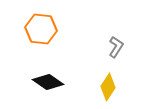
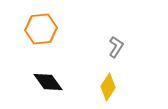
orange hexagon: rotated 12 degrees counterclockwise
black diamond: rotated 20 degrees clockwise
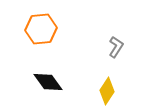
yellow diamond: moved 1 px left, 4 px down
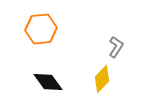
yellow diamond: moved 5 px left, 12 px up; rotated 12 degrees clockwise
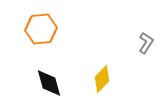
gray L-shape: moved 30 px right, 4 px up
black diamond: moved 1 px right, 1 px down; rotated 20 degrees clockwise
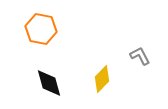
orange hexagon: rotated 16 degrees clockwise
gray L-shape: moved 6 px left, 13 px down; rotated 60 degrees counterclockwise
